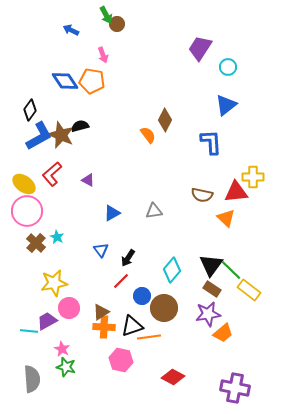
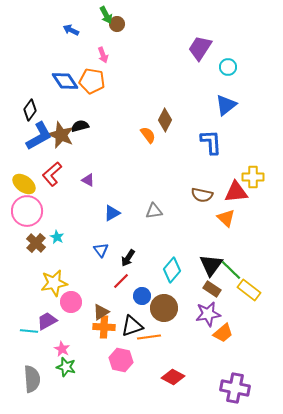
pink circle at (69, 308): moved 2 px right, 6 px up
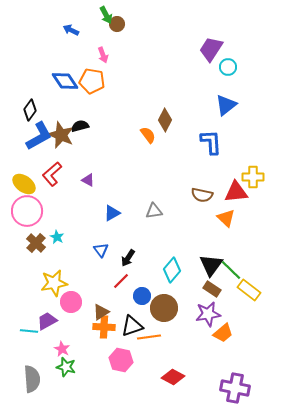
purple trapezoid at (200, 48): moved 11 px right, 1 px down
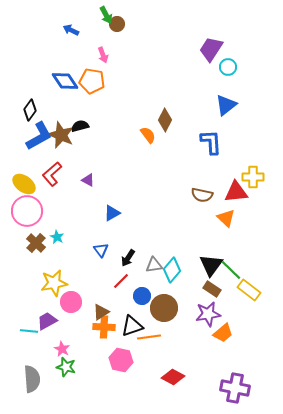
gray triangle at (154, 211): moved 54 px down
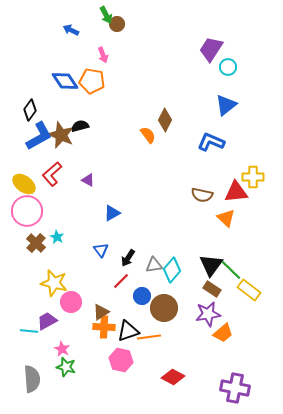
blue L-shape at (211, 142): rotated 64 degrees counterclockwise
yellow star at (54, 283): rotated 24 degrees clockwise
black triangle at (132, 326): moved 4 px left, 5 px down
